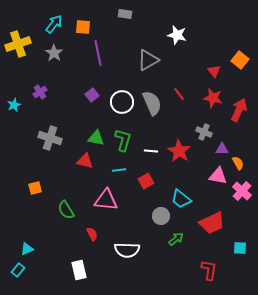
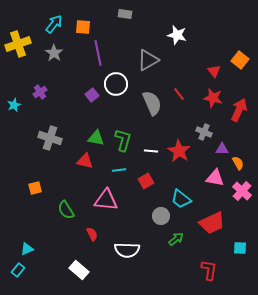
white circle at (122, 102): moved 6 px left, 18 px up
pink triangle at (218, 176): moved 3 px left, 2 px down
white rectangle at (79, 270): rotated 36 degrees counterclockwise
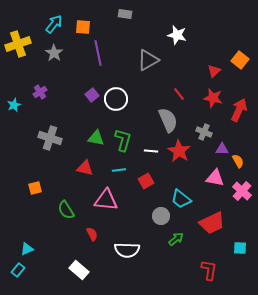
red triangle at (214, 71): rotated 24 degrees clockwise
white circle at (116, 84): moved 15 px down
gray semicircle at (152, 103): moved 16 px right, 17 px down
red triangle at (85, 161): moved 7 px down
orange semicircle at (238, 163): moved 2 px up
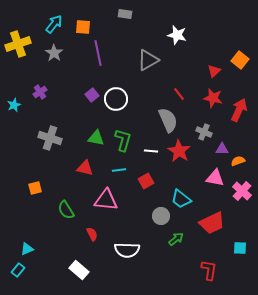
orange semicircle at (238, 161): rotated 80 degrees counterclockwise
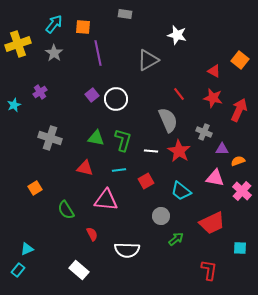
red triangle at (214, 71): rotated 48 degrees counterclockwise
orange square at (35, 188): rotated 16 degrees counterclockwise
cyan trapezoid at (181, 199): moved 8 px up
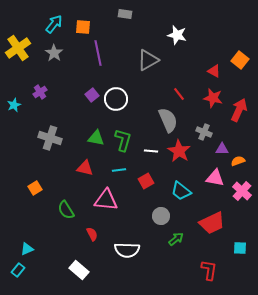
yellow cross at (18, 44): moved 4 px down; rotated 15 degrees counterclockwise
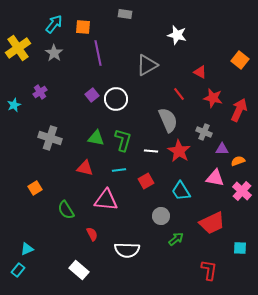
gray triangle at (148, 60): moved 1 px left, 5 px down
red triangle at (214, 71): moved 14 px left, 1 px down
cyan trapezoid at (181, 191): rotated 20 degrees clockwise
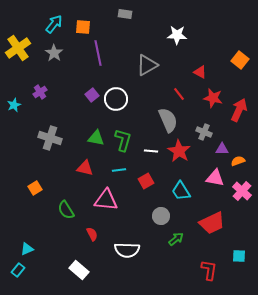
white star at (177, 35): rotated 12 degrees counterclockwise
cyan square at (240, 248): moved 1 px left, 8 px down
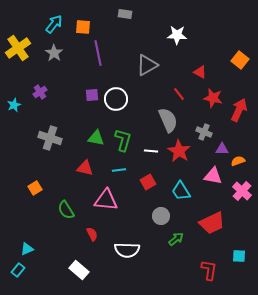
purple square at (92, 95): rotated 32 degrees clockwise
pink triangle at (215, 178): moved 2 px left, 2 px up
red square at (146, 181): moved 2 px right, 1 px down
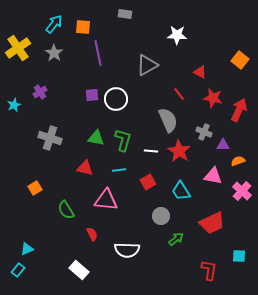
purple triangle at (222, 149): moved 1 px right, 4 px up
